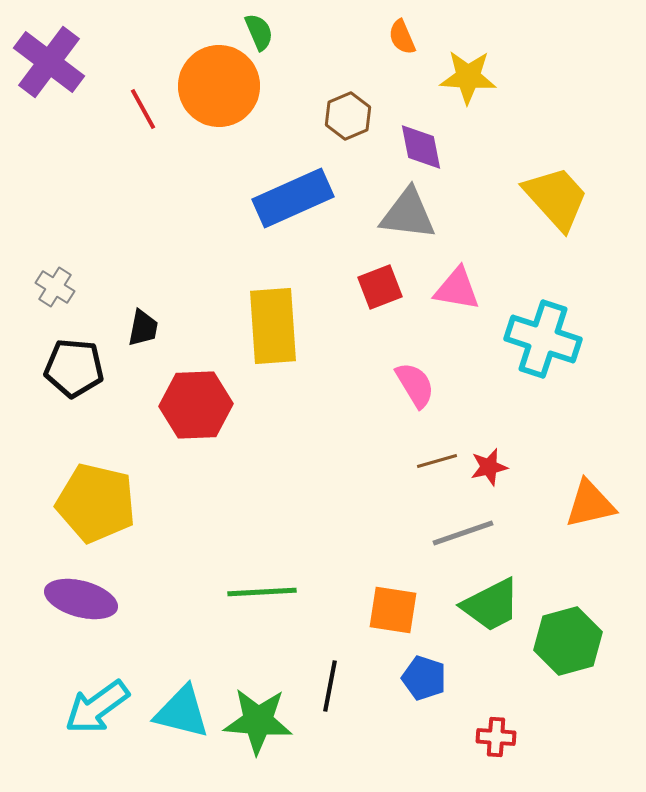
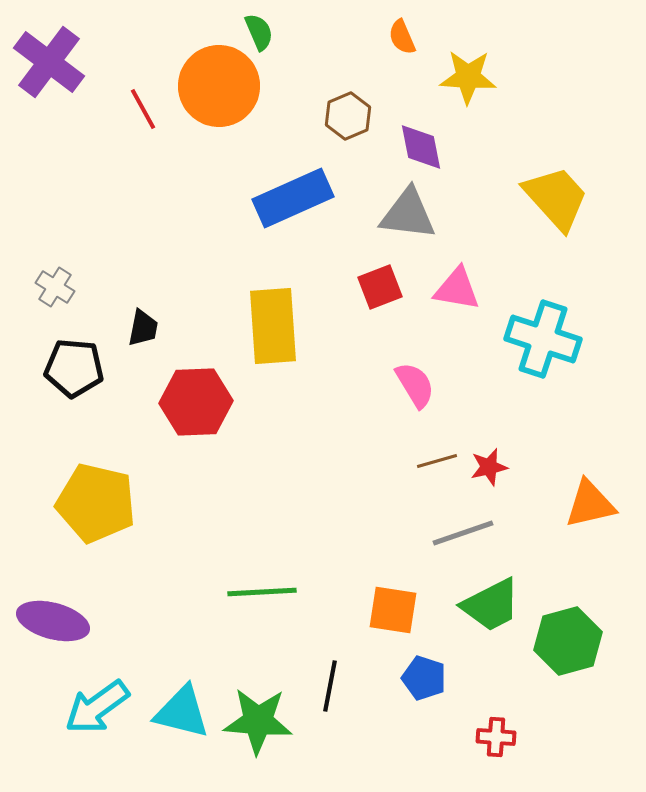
red hexagon: moved 3 px up
purple ellipse: moved 28 px left, 22 px down
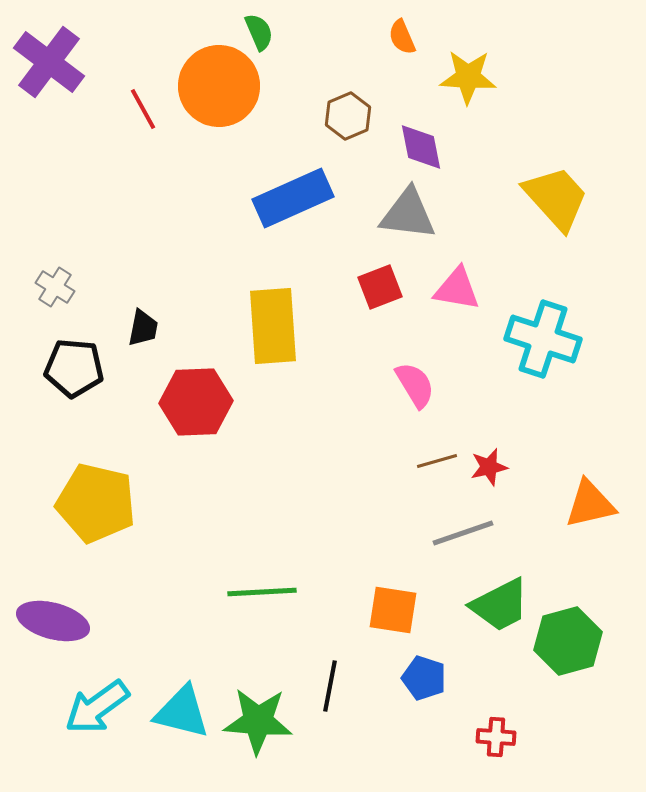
green trapezoid: moved 9 px right
